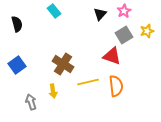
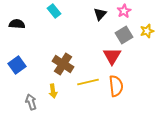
black semicircle: rotated 70 degrees counterclockwise
red triangle: rotated 42 degrees clockwise
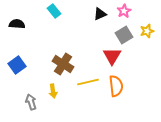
black triangle: rotated 24 degrees clockwise
